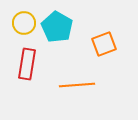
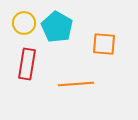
orange square: rotated 25 degrees clockwise
orange line: moved 1 px left, 1 px up
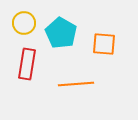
cyan pentagon: moved 4 px right, 6 px down
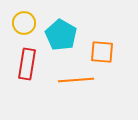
cyan pentagon: moved 2 px down
orange square: moved 2 px left, 8 px down
orange line: moved 4 px up
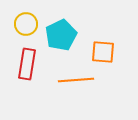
yellow circle: moved 2 px right, 1 px down
cyan pentagon: rotated 16 degrees clockwise
orange square: moved 1 px right
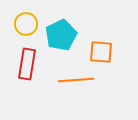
orange square: moved 2 px left
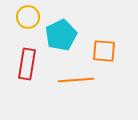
yellow circle: moved 2 px right, 7 px up
orange square: moved 3 px right, 1 px up
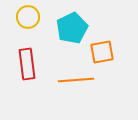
cyan pentagon: moved 11 px right, 7 px up
orange square: moved 2 px left, 1 px down; rotated 15 degrees counterclockwise
red rectangle: rotated 16 degrees counterclockwise
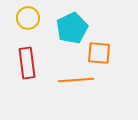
yellow circle: moved 1 px down
orange square: moved 3 px left, 1 px down; rotated 15 degrees clockwise
red rectangle: moved 1 px up
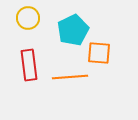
cyan pentagon: moved 1 px right, 2 px down
red rectangle: moved 2 px right, 2 px down
orange line: moved 6 px left, 3 px up
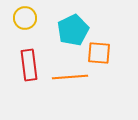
yellow circle: moved 3 px left
